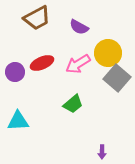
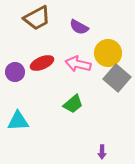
pink arrow: rotated 45 degrees clockwise
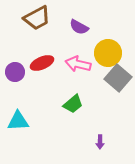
gray square: moved 1 px right
purple arrow: moved 2 px left, 10 px up
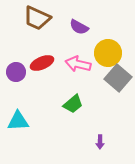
brown trapezoid: rotated 52 degrees clockwise
purple circle: moved 1 px right
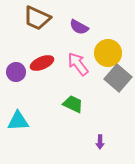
pink arrow: rotated 40 degrees clockwise
green trapezoid: rotated 115 degrees counterclockwise
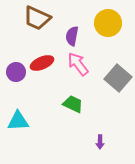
purple semicircle: moved 7 px left, 9 px down; rotated 72 degrees clockwise
yellow circle: moved 30 px up
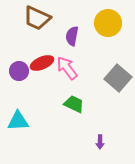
pink arrow: moved 11 px left, 4 px down
purple circle: moved 3 px right, 1 px up
green trapezoid: moved 1 px right
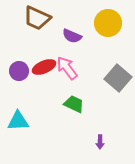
purple semicircle: rotated 78 degrees counterclockwise
red ellipse: moved 2 px right, 4 px down
